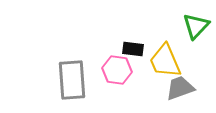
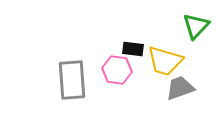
yellow trapezoid: rotated 51 degrees counterclockwise
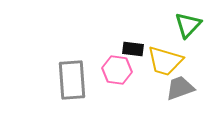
green triangle: moved 8 px left, 1 px up
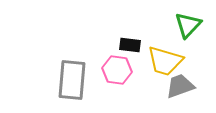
black rectangle: moved 3 px left, 4 px up
gray rectangle: rotated 9 degrees clockwise
gray trapezoid: moved 2 px up
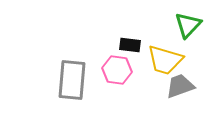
yellow trapezoid: moved 1 px up
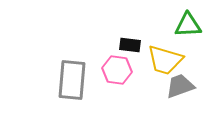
green triangle: rotated 44 degrees clockwise
